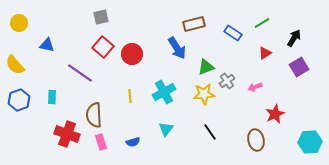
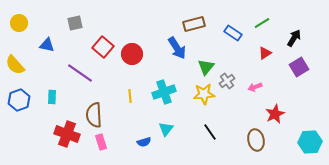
gray square: moved 26 px left, 6 px down
green triangle: rotated 30 degrees counterclockwise
cyan cross: rotated 10 degrees clockwise
blue semicircle: moved 11 px right
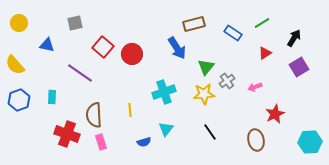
yellow line: moved 14 px down
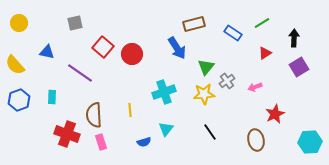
black arrow: rotated 30 degrees counterclockwise
blue triangle: moved 7 px down
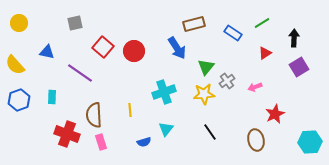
red circle: moved 2 px right, 3 px up
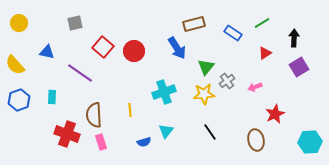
cyan triangle: moved 2 px down
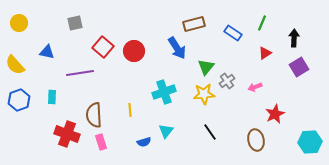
green line: rotated 35 degrees counterclockwise
purple line: rotated 44 degrees counterclockwise
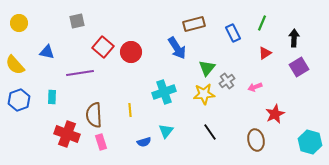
gray square: moved 2 px right, 2 px up
blue rectangle: rotated 30 degrees clockwise
red circle: moved 3 px left, 1 px down
green triangle: moved 1 px right, 1 px down
cyan hexagon: rotated 20 degrees clockwise
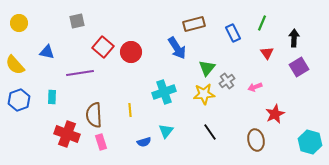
red triangle: moved 2 px right; rotated 32 degrees counterclockwise
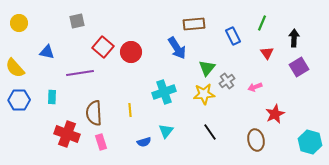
brown rectangle: rotated 10 degrees clockwise
blue rectangle: moved 3 px down
yellow semicircle: moved 3 px down
blue hexagon: rotated 20 degrees clockwise
brown semicircle: moved 2 px up
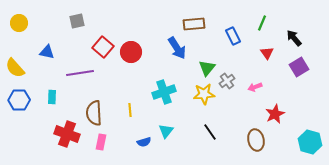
black arrow: rotated 42 degrees counterclockwise
pink rectangle: rotated 28 degrees clockwise
